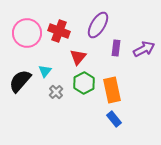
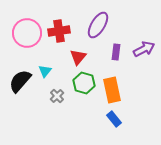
red cross: rotated 30 degrees counterclockwise
purple rectangle: moved 4 px down
green hexagon: rotated 15 degrees counterclockwise
gray cross: moved 1 px right, 4 px down
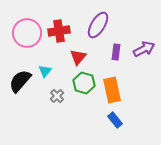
blue rectangle: moved 1 px right, 1 px down
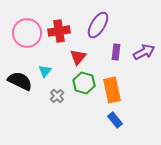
purple arrow: moved 3 px down
black semicircle: rotated 75 degrees clockwise
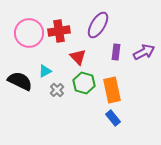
pink circle: moved 2 px right
red triangle: rotated 24 degrees counterclockwise
cyan triangle: rotated 24 degrees clockwise
gray cross: moved 6 px up
blue rectangle: moved 2 px left, 2 px up
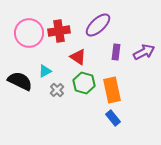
purple ellipse: rotated 16 degrees clockwise
red triangle: rotated 12 degrees counterclockwise
